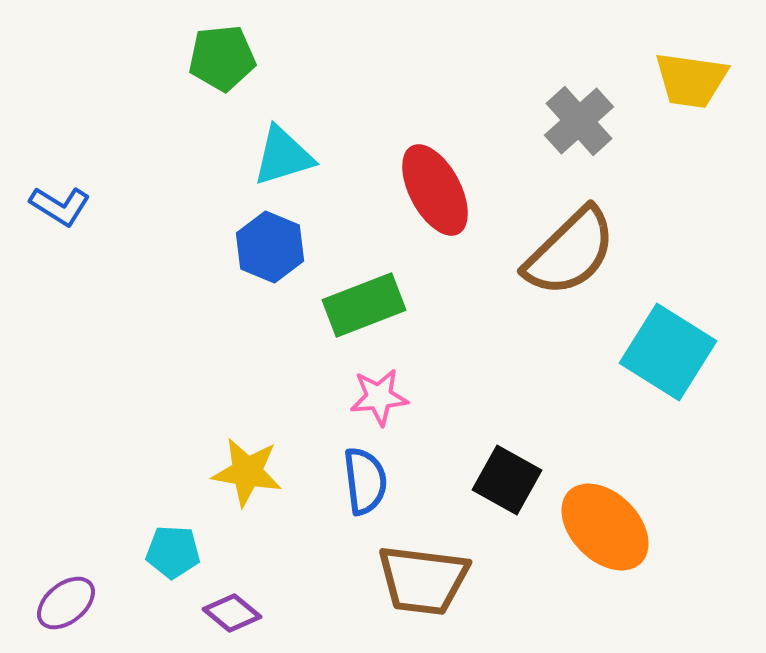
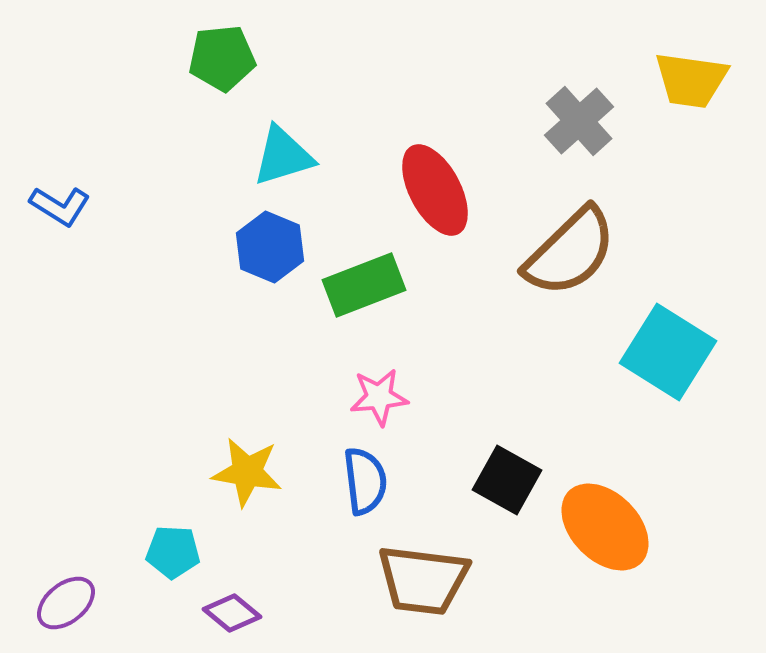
green rectangle: moved 20 px up
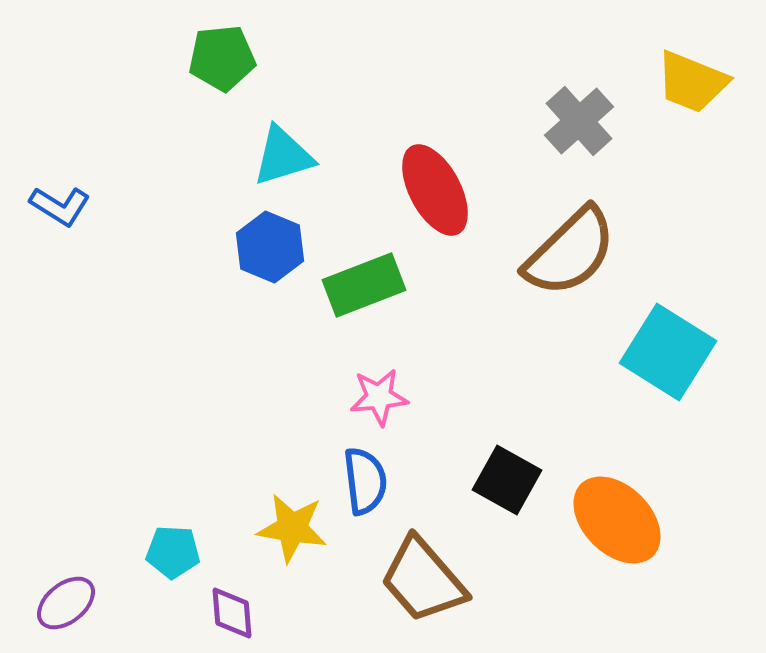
yellow trapezoid: moved 1 px right, 2 px down; rotated 14 degrees clockwise
yellow star: moved 45 px right, 56 px down
orange ellipse: moved 12 px right, 7 px up
brown trapezoid: rotated 42 degrees clockwise
purple diamond: rotated 46 degrees clockwise
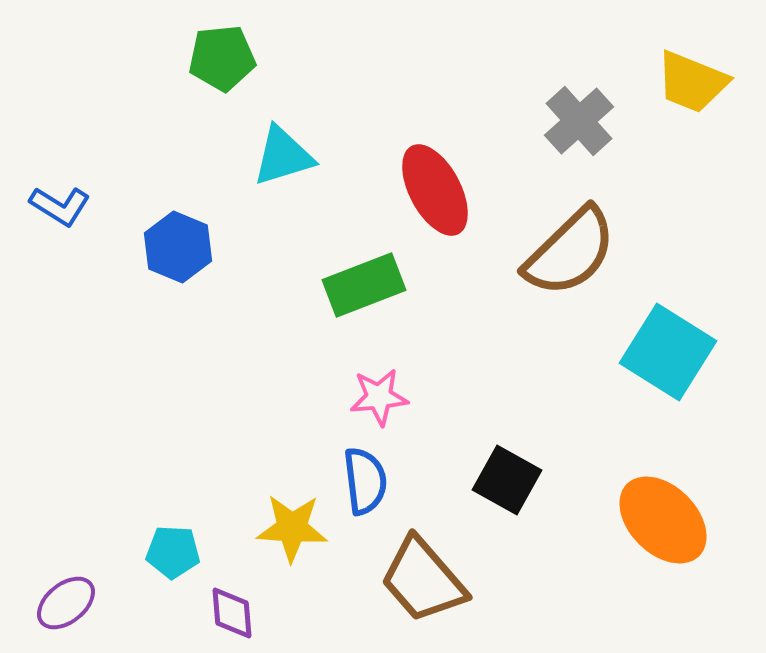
blue hexagon: moved 92 px left
orange ellipse: moved 46 px right
yellow star: rotated 6 degrees counterclockwise
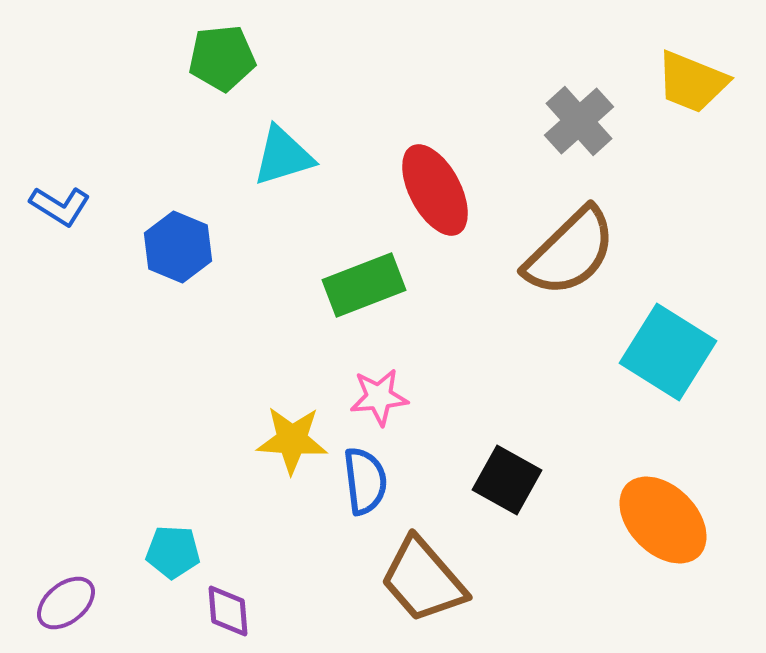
yellow star: moved 88 px up
purple diamond: moved 4 px left, 2 px up
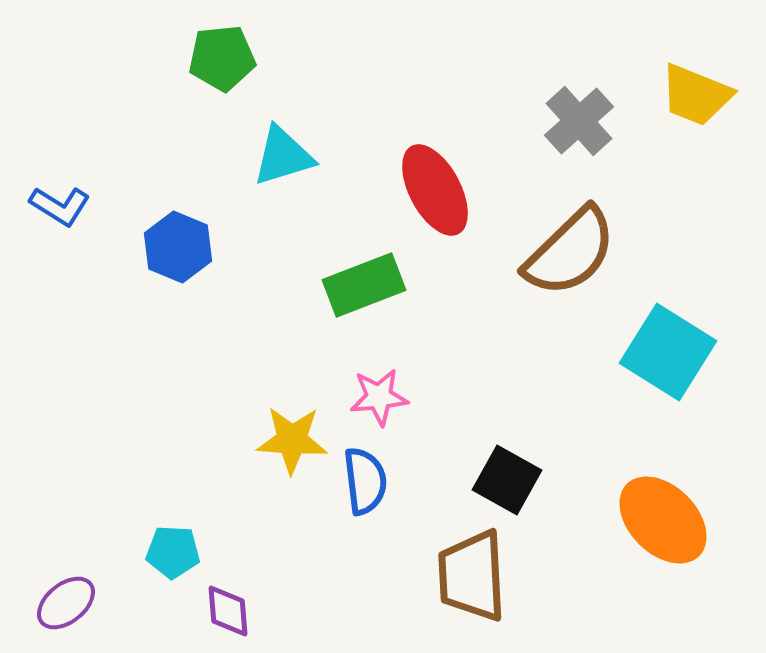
yellow trapezoid: moved 4 px right, 13 px down
brown trapezoid: moved 49 px right, 4 px up; rotated 38 degrees clockwise
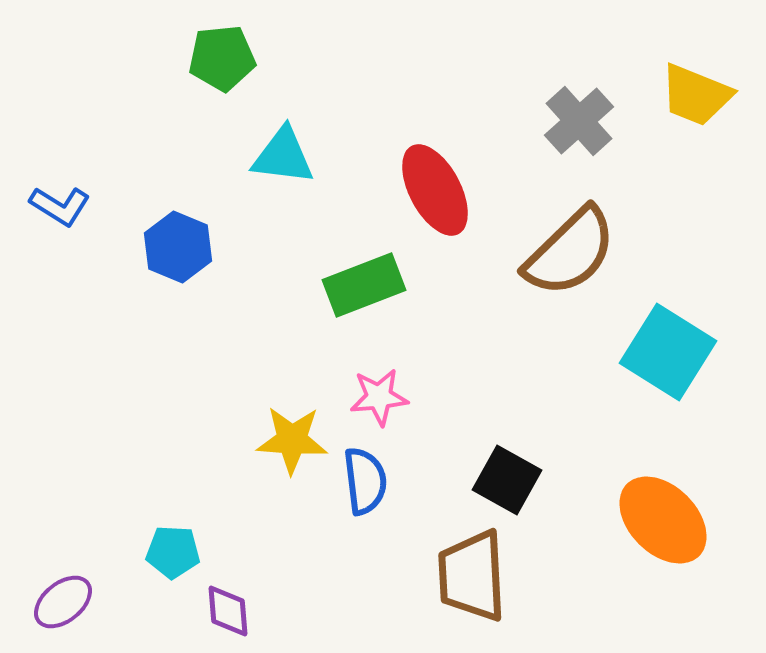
cyan triangle: rotated 24 degrees clockwise
purple ellipse: moved 3 px left, 1 px up
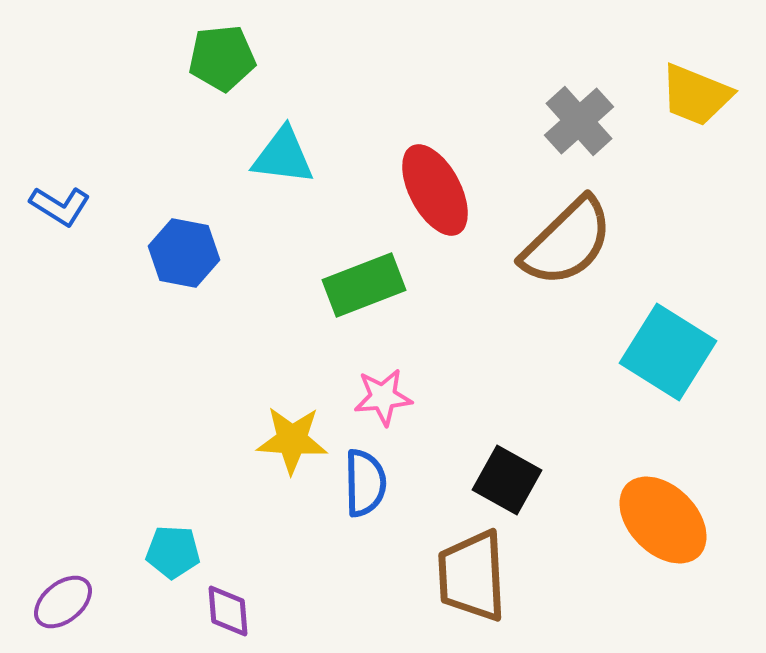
blue hexagon: moved 6 px right, 6 px down; rotated 12 degrees counterclockwise
brown semicircle: moved 3 px left, 10 px up
pink star: moved 4 px right
blue semicircle: moved 2 px down; rotated 6 degrees clockwise
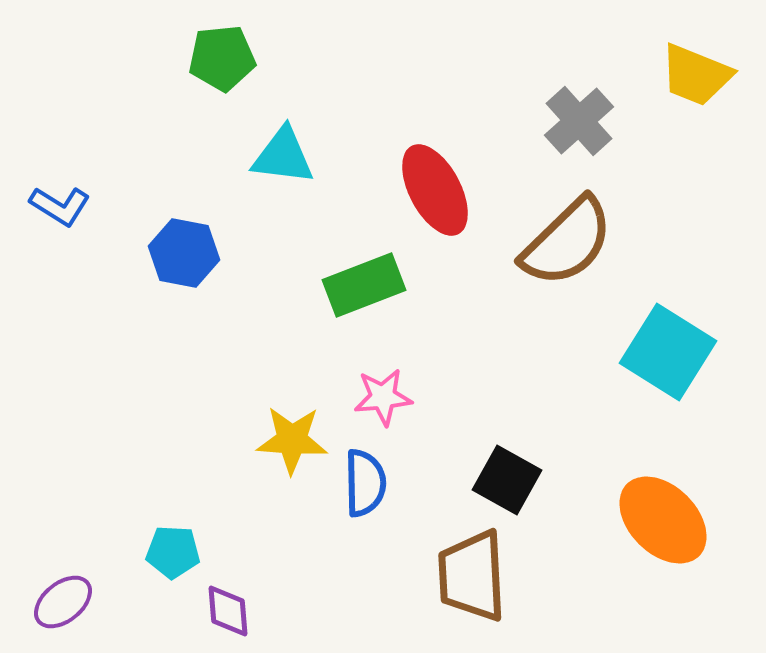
yellow trapezoid: moved 20 px up
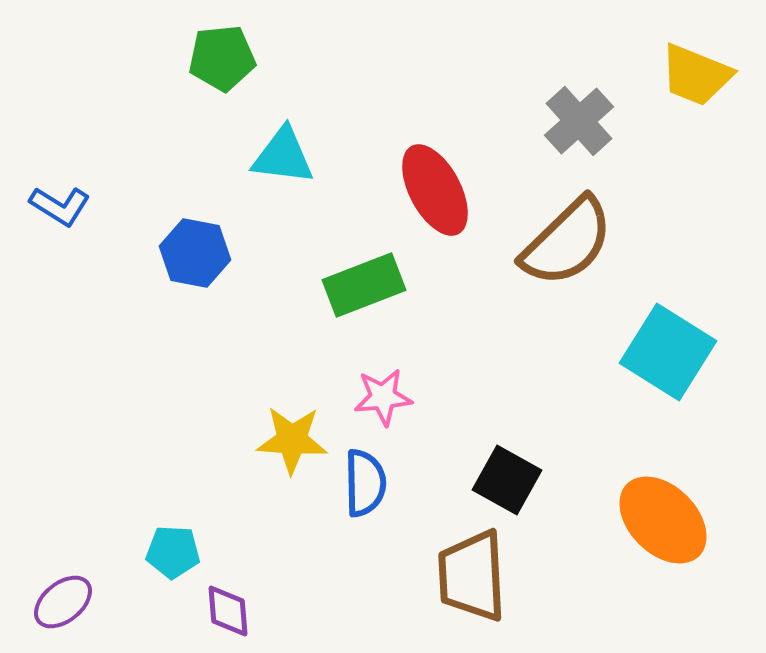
blue hexagon: moved 11 px right
